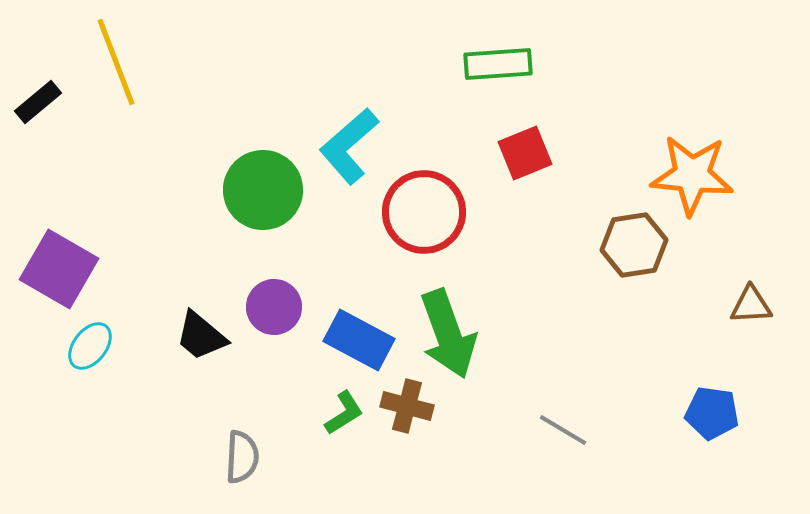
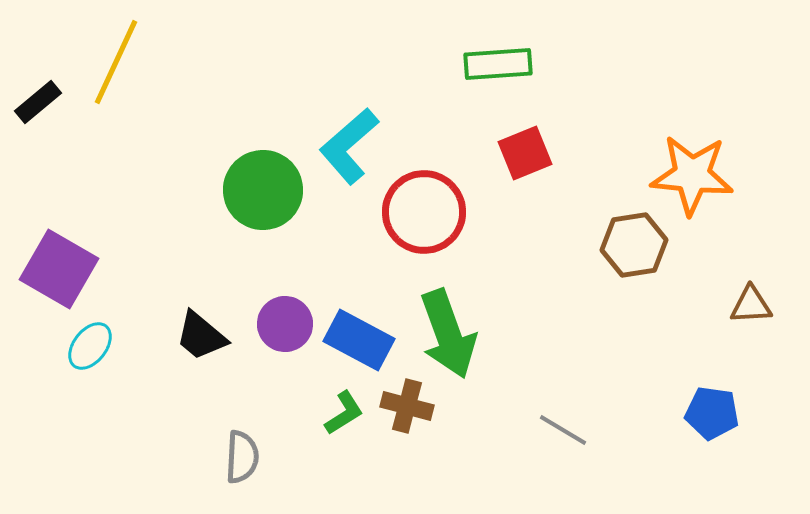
yellow line: rotated 46 degrees clockwise
purple circle: moved 11 px right, 17 px down
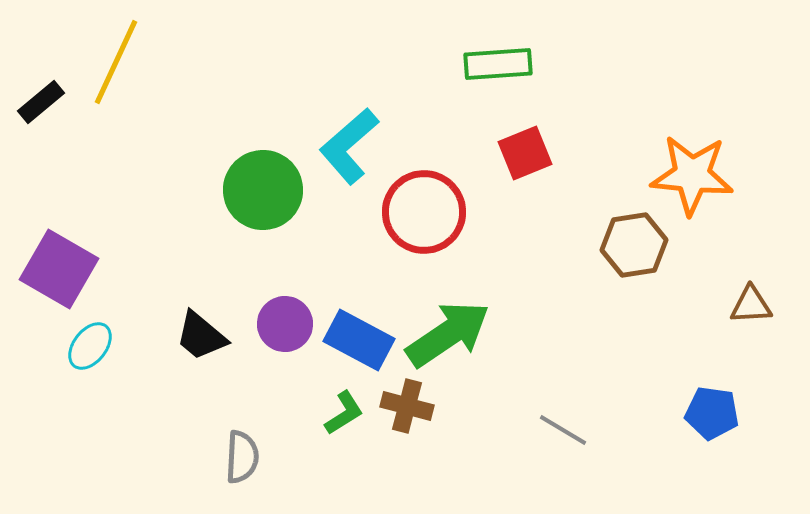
black rectangle: moved 3 px right
green arrow: rotated 104 degrees counterclockwise
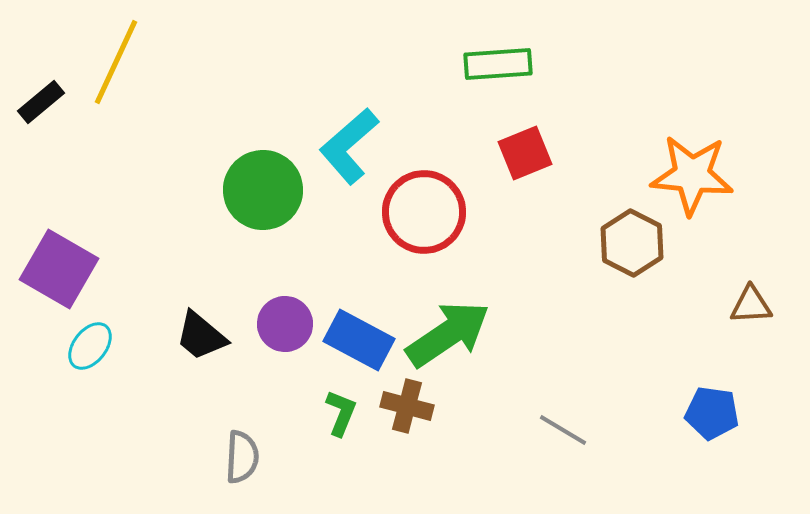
brown hexagon: moved 2 px left, 2 px up; rotated 24 degrees counterclockwise
green L-shape: moved 3 px left; rotated 36 degrees counterclockwise
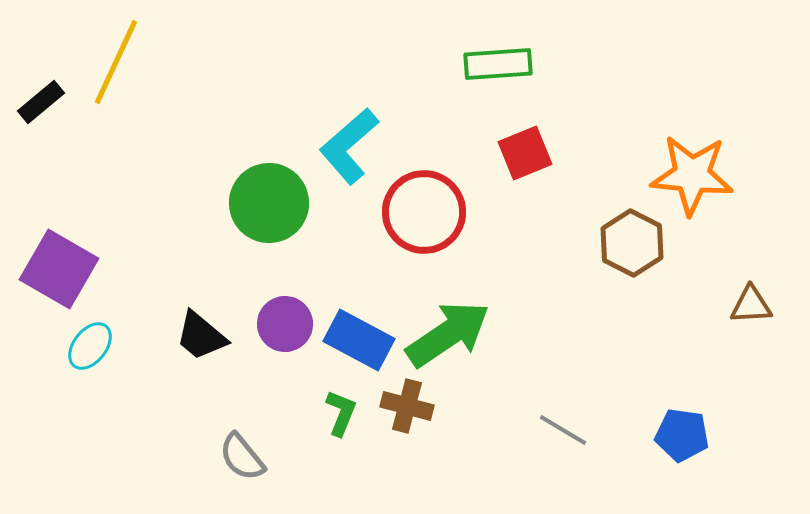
green circle: moved 6 px right, 13 px down
blue pentagon: moved 30 px left, 22 px down
gray semicircle: rotated 138 degrees clockwise
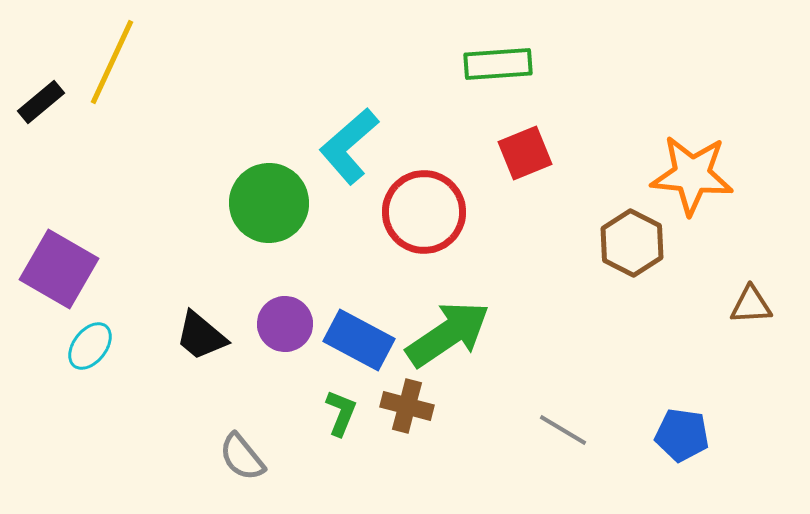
yellow line: moved 4 px left
